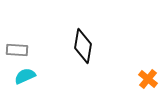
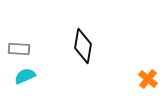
gray rectangle: moved 2 px right, 1 px up
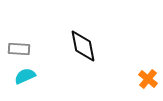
black diamond: rotated 20 degrees counterclockwise
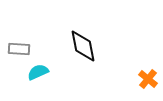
cyan semicircle: moved 13 px right, 4 px up
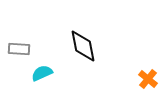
cyan semicircle: moved 4 px right, 1 px down
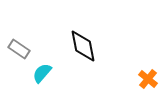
gray rectangle: rotated 30 degrees clockwise
cyan semicircle: rotated 25 degrees counterclockwise
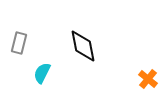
gray rectangle: moved 6 px up; rotated 70 degrees clockwise
cyan semicircle: rotated 15 degrees counterclockwise
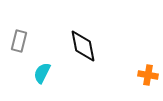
gray rectangle: moved 2 px up
orange cross: moved 4 px up; rotated 30 degrees counterclockwise
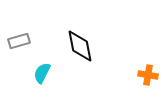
gray rectangle: rotated 60 degrees clockwise
black diamond: moved 3 px left
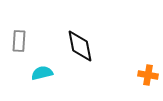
gray rectangle: rotated 70 degrees counterclockwise
cyan semicircle: rotated 50 degrees clockwise
